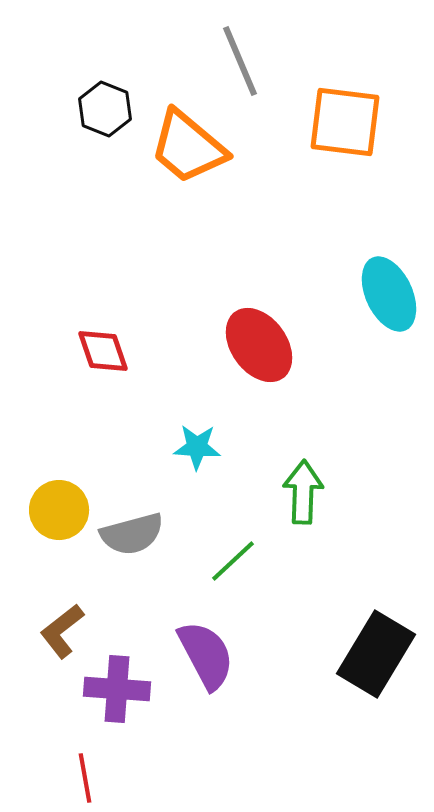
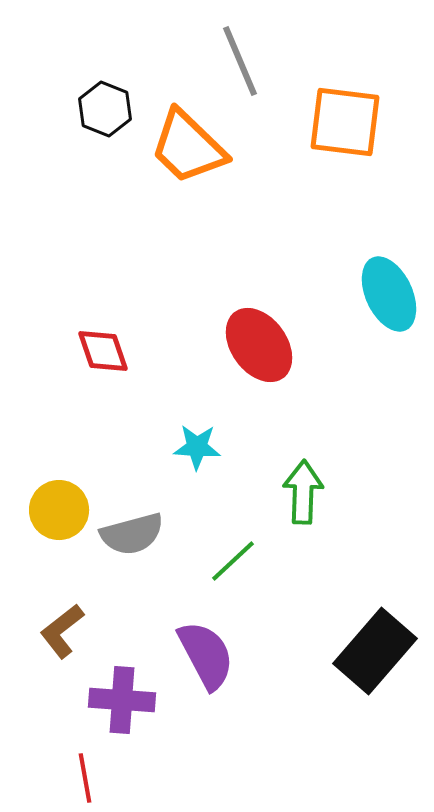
orange trapezoid: rotated 4 degrees clockwise
black rectangle: moved 1 px left, 3 px up; rotated 10 degrees clockwise
purple cross: moved 5 px right, 11 px down
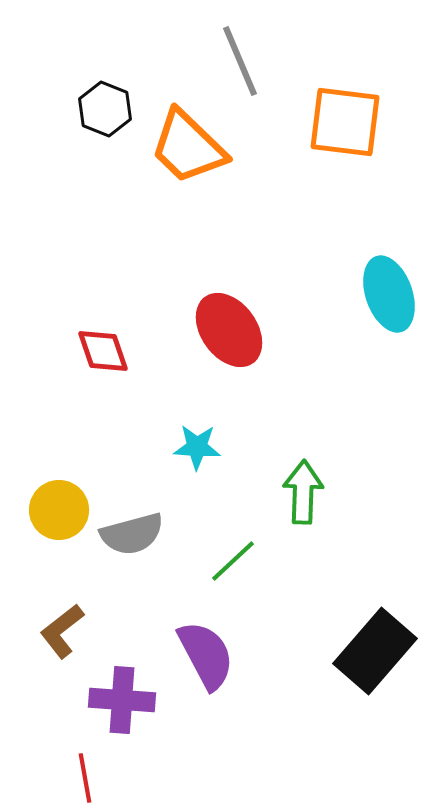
cyan ellipse: rotated 6 degrees clockwise
red ellipse: moved 30 px left, 15 px up
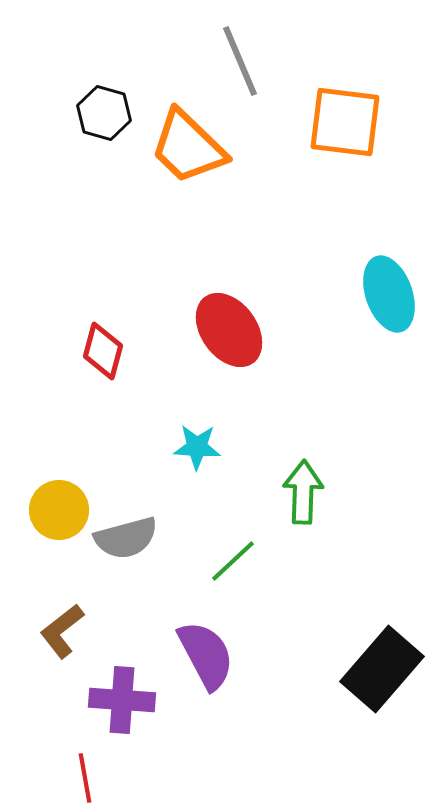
black hexagon: moved 1 px left, 4 px down; rotated 6 degrees counterclockwise
red diamond: rotated 34 degrees clockwise
gray semicircle: moved 6 px left, 4 px down
black rectangle: moved 7 px right, 18 px down
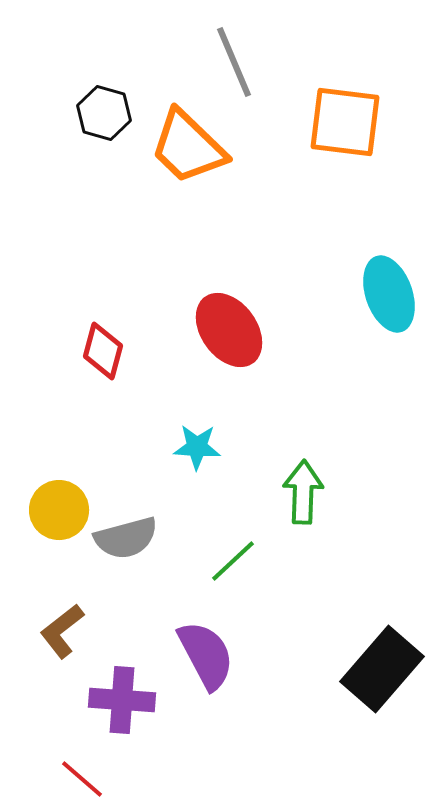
gray line: moved 6 px left, 1 px down
red line: moved 3 px left, 1 px down; rotated 39 degrees counterclockwise
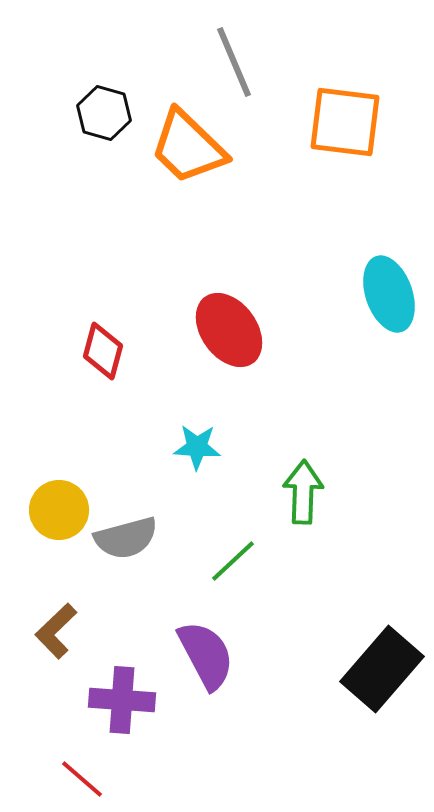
brown L-shape: moved 6 px left; rotated 6 degrees counterclockwise
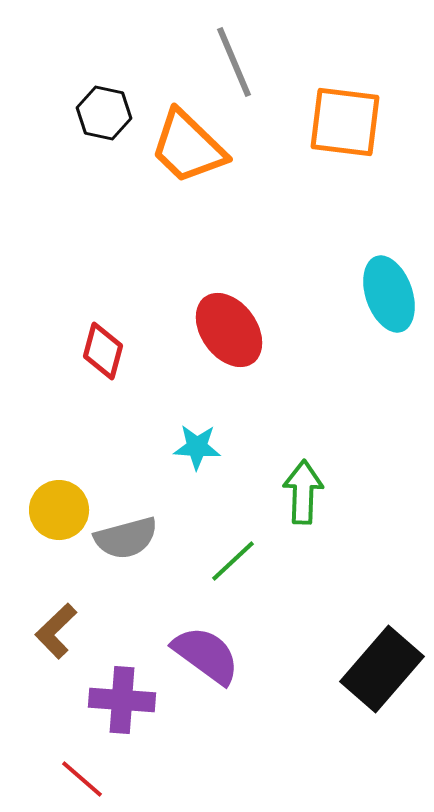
black hexagon: rotated 4 degrees counterclockwise
purple semicircle: rotated 26 degrees counterclockwise
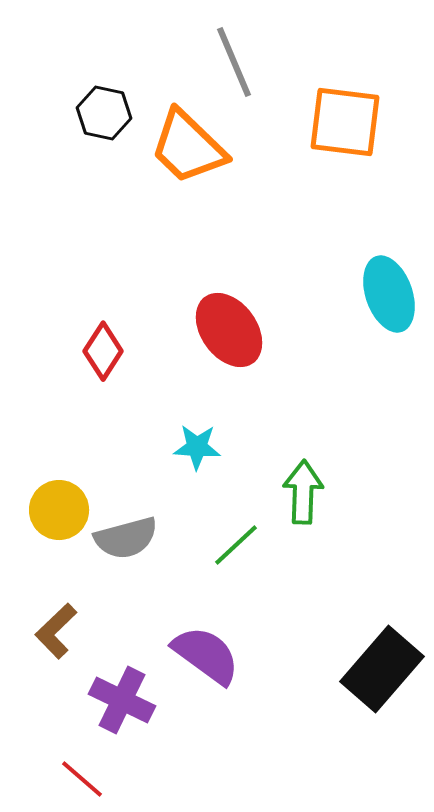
red diamond: rotated 18 degrees clockwise
green line: moved 3 px right, 16 px up
purple cross: rotated 22 degrees clockwise
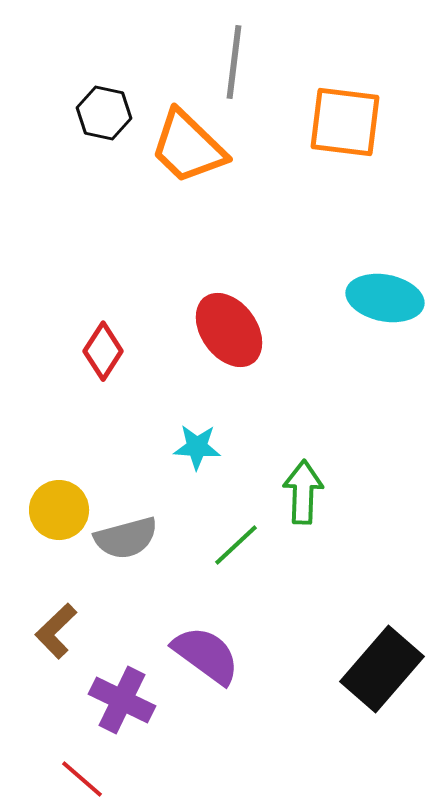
gray line: rotated 30 degrees clockwise
cyan ellipse: moved 4 px left, 4 px down; rotated 60 degrees counterclockwise
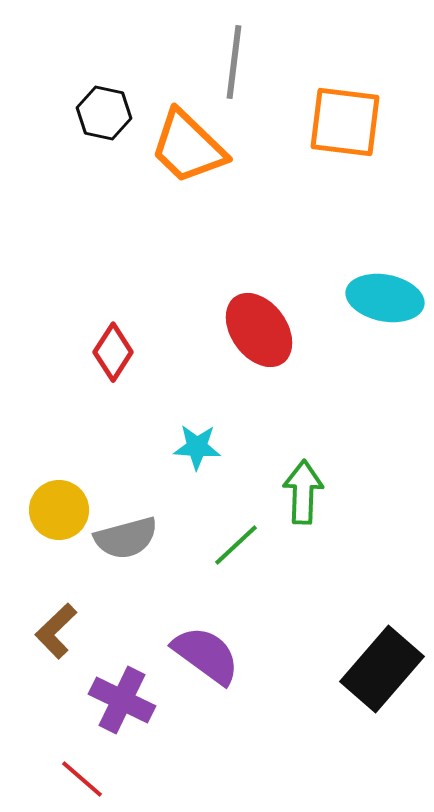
red ellipse: moved 30 px right
red diamond: moved 10 px right, 1 px down
